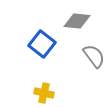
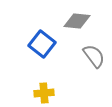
yellow cross: rotated 18 degrees counterclockwise
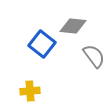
gray diamond: moved 4 px left, 5 px down
yellow cross: moved 14 px left, 2 px up
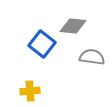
gray semicircle: moved 2 px left, 1 px down; rotated 45 degrees counterclockwise
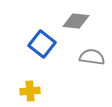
gray diamond: moved 3 px right, 5 px up
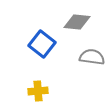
gray diamond: moved 1 px right, 1 px down
yellow cross: moved 8 px right
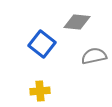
gray semicircle: moved 2 px right, 1 px up; rotated 20 degrees counterclockwise
yellow cross: moved 2 px right
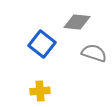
gray semicircle: moved 3 px up; rotated 30 degrees clockwise
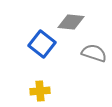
gray diamond: moved 6 px left
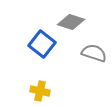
gray diamond: rotated 12 degrees clockwise
yellow cross: rotated 18 degrees clockwise
